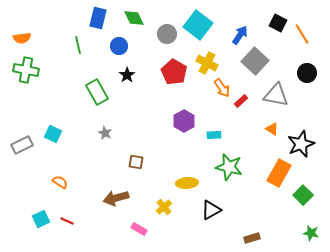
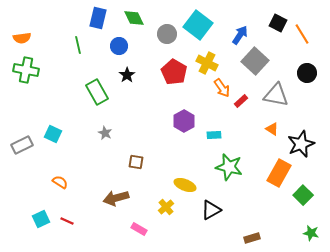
yellow ellipse at (187, 183): moved 2 px left, 2 px down; rotated 25 degrees clockwise
yellow cross at (164, 207): moved 2 px right
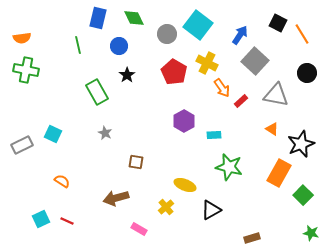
orange semicircle at (60, 182): moved 2 px right, 1 px up
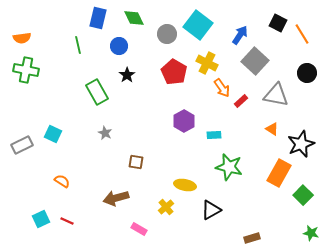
yellow ellipse at (185, 185): rotated 10 degrees counterclockwise
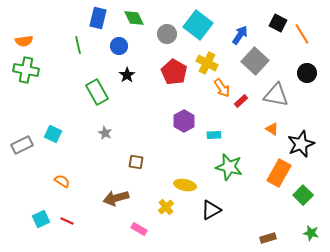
orange semicircle at (22, 38): moved 2 px right, 3 px down
brown rectangle at (252, 238): moved 16 px right
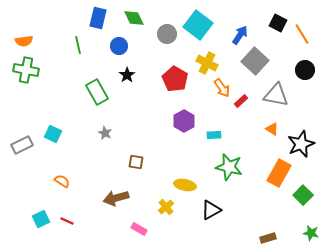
red pentagon at (174, 72): moved 1 px right, 7 px down
black circle at (307, 73): moved 2 px left, 3 px up
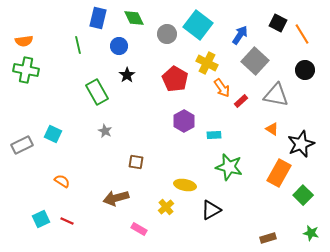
gray star at (105, 133): moved 2 px up
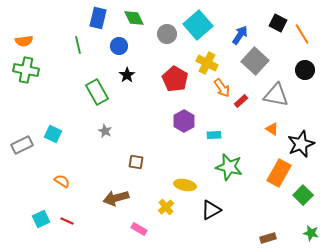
cyan square at (198, 25): rotated 12 degrees clockwise
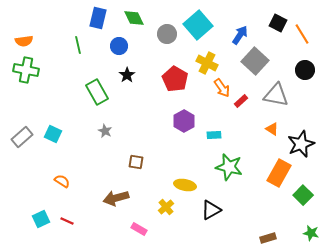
gray rectangle at (22, 145): moved 8 px up; rotated 15 degrees counterclockwise
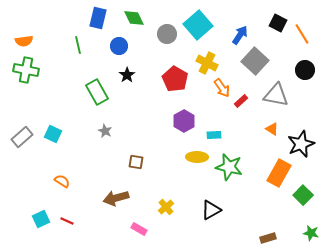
yellow ellipse at (185, 185): moved 12 px right, 28 px up; rotated 10 degrees counterclockwise
